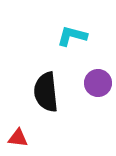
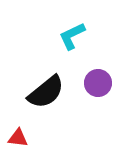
cyan L-shape: rotated 40 degrees counterclockwise
black semicircle: rotated 123 degrees counterclockwise
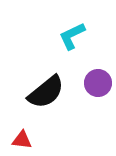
red triangle: moved 4 px right, 2 px down
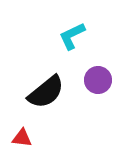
purple circle: moved 3 px up
red triangle: moved 2 px up
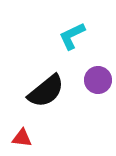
black semicircle: moved 1 px up
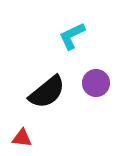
purple circle: moved 2 px left, 3 px down
black semicircle: moved 1 px right, 1 px down
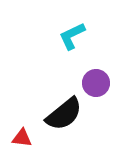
black semicircle: moved 17 px right, 22 px down
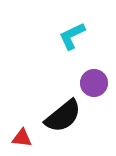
purple circle: moved 2 px left
black semicircle: moved 1 px left, 2 px down
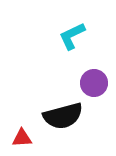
black semicircle: rotated 24 degrees clockwise
red triangle: rotated 10 degrees counterclockwise
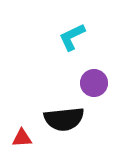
cyan L-shape: moved 1 px down
black semicircle: moved 1 px right, 3 px down; rotated 9 degrees clockwise
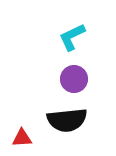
purple circle: moved 20 px left, 4 px up
black semicircle: moved 3 px right, 1 px down
